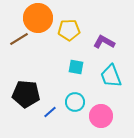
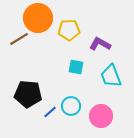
purple L-shape: moved 4 px left, 2 px down
black pentagon: moved 2 px right
cyan circle: moved 4 px left, 4 px down
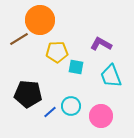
orange circle: moved 2 px right, 2 px down
yellow pentagon: moved 12 px left, 22 px down
purple L-shape: moved 1 px right
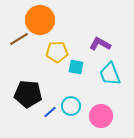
purple L-shape: moved 1 px left
cyan trapezoid: moved 1 px left, 2 px up
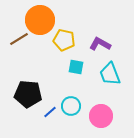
yellow pentagon: moved 7 px right, 12 px up; rotated 15 degrees clockwise
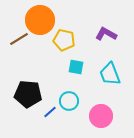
purple L-shape: moved 6 px right, 10 px up
cyan circle: moved 2 px left, 5 px up
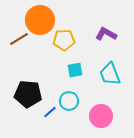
yellow pentagon: rotated 15 degrees counterclockwise
cyan square: moved 1 px left, 3 px down; rotated 21 degrees counterclockwise
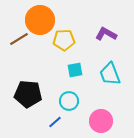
blue line: moved 5 px right, 10 px down
pink circle: moved 5 px down
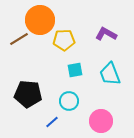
blue line: moved 3 px left
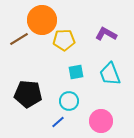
orange circle: moved 2 px right
cyan square: moved 1 px right, 2 px down
blue line: moved 6 px right
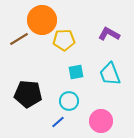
purple L-shape: moved 3 px right
